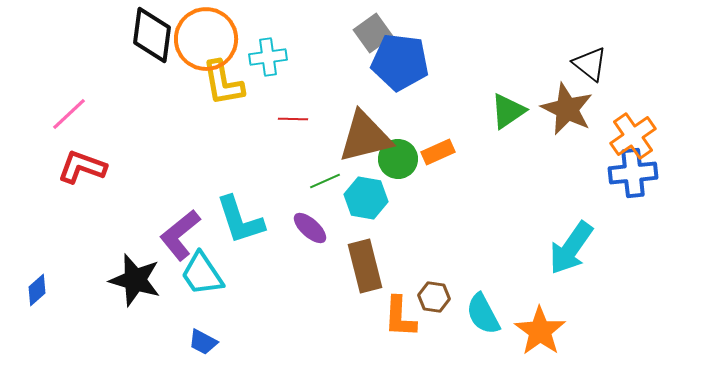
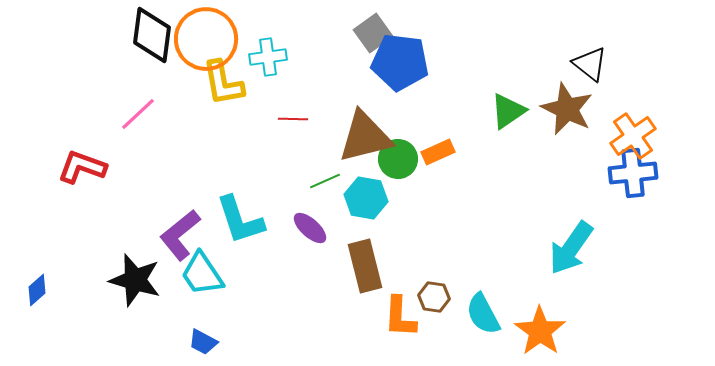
pink line: moved 69 px right
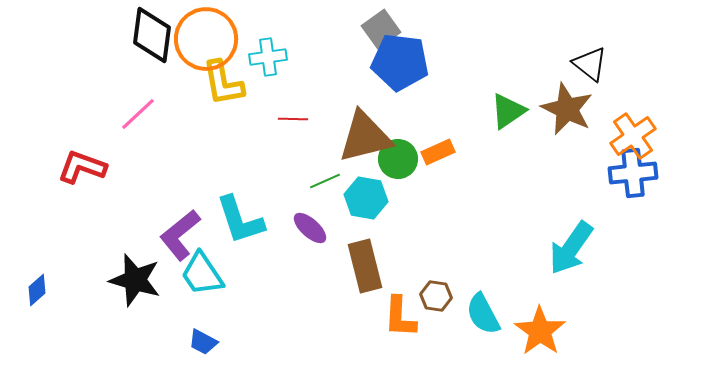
gray square: moved 8 px right, 4 px up
brown hexagon: moved 2 px right, 1 px up
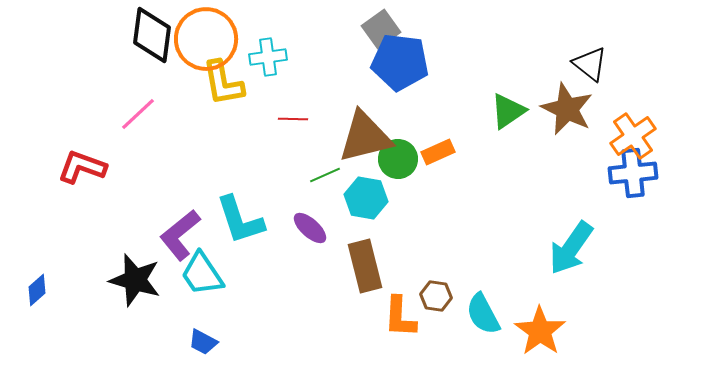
green line: moved 6 px up
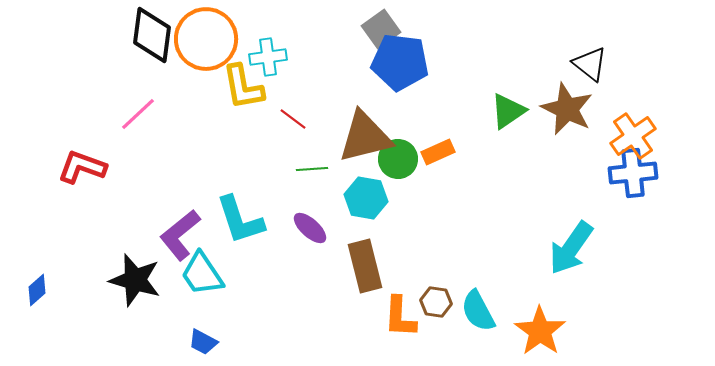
yellow L-shape: moved 20 px right, 4 px down
red line: rotated 36 degrees clockwise
green line: moved 13 px left, 6 px up; rotated 20 degrees clockwise
brown hexagon: moved 6 px down
cyan semicircle: moved 5 px left, 3 px up
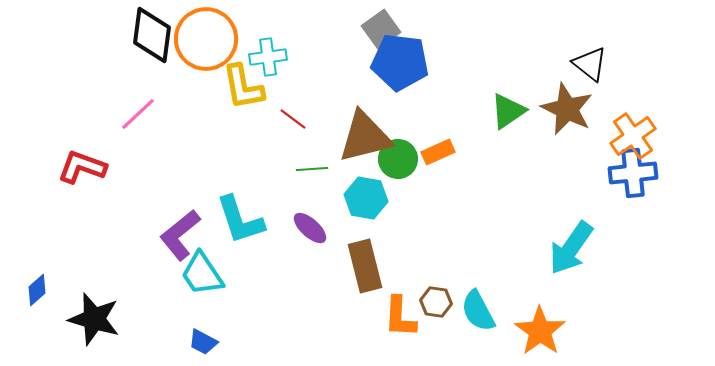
black star: moved 41 px left, 39 px down
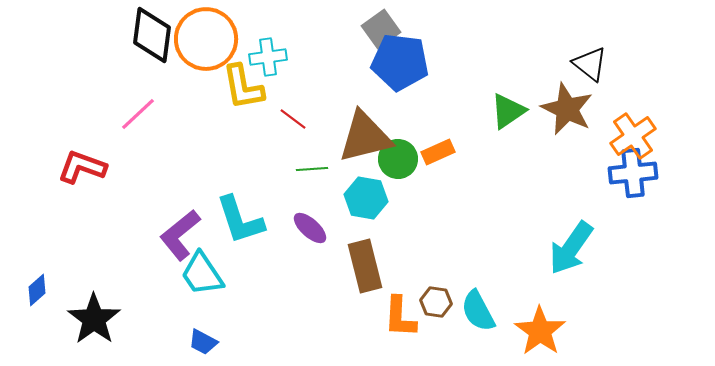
black star: rotated 20 degrees clockwise
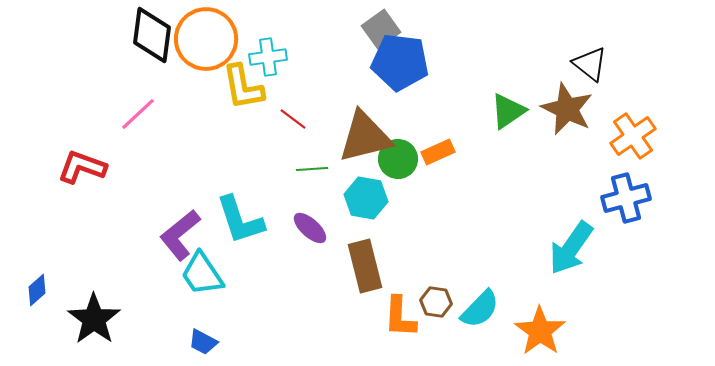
blue cross: moved 7 px left, 25 px down; rotated 9 degrees counterclockwise
cyan semicircle: moved 2 px right, 2 px up; rotated 108 degrees counterclockwise
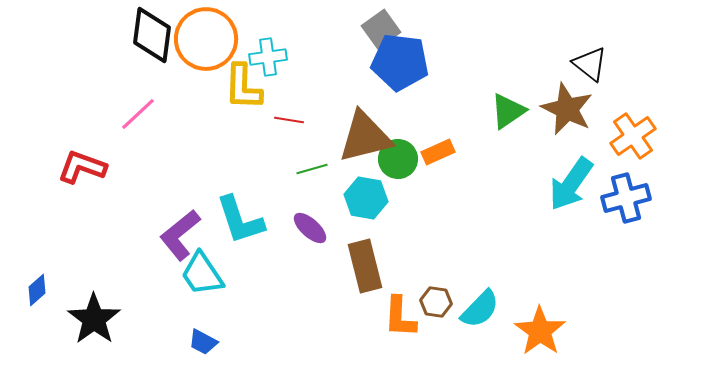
yellow L-shape: rotated 12 degrees clockwise
red line: moved 4 px left, 1 px down; rotated 28 degrees counterclockwise
green line: rotated 12 degrees counterclockwise
cyan arrow: moved 64 px up
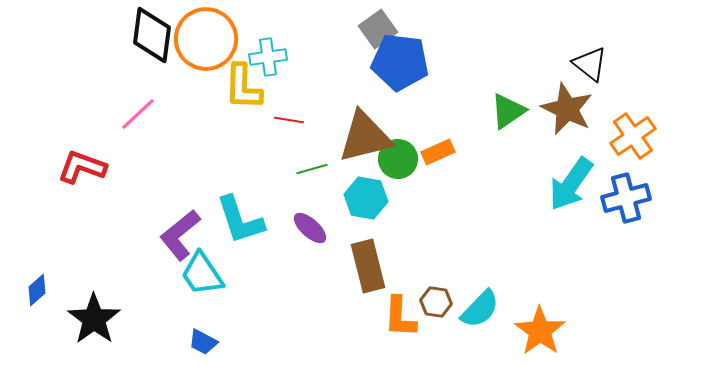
gray square: moved 3 px left
brown rectangle: moved 3 px right
